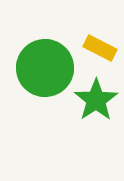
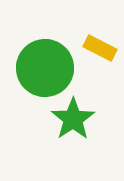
green star: moved 23 px left, 19 px down
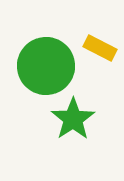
green circle: moved 1 px right, 2 px up
